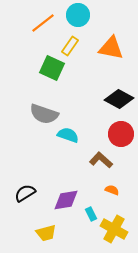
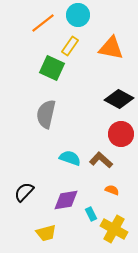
gray semicircle: moved 2 px right; rotated 84 degrees clockwise
cyan semicircle: moved 2 px right, 23 px down
black semicircle: moved 1 px left, 1 px up; rotated 15 degrees counterclockwise
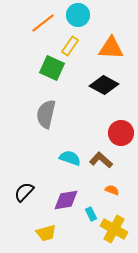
orange triangle: rotated 8 degrees counterclockwise
black diamond: moved 15 px left, 14 px up
red circle: moved 1 px up
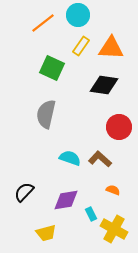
yellow rectangle: moved 11 px right
black diamond: rotated 20 degrees counterclockwise
red circle: moved 2 px left, 6 px up
brown L-shape: moved 1 px left, 1 px up
orange semicircle: moved 1 px right
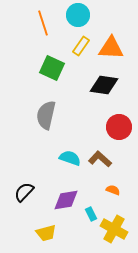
orange line: rotated 70 degrees counterclockwise
gray semicircle: moved 1 px down
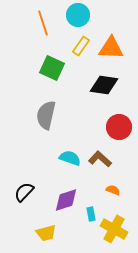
purple diamond: rotated 8 degrees counterclockwise
cyan rectangle: rotated 16 degrees clockwise
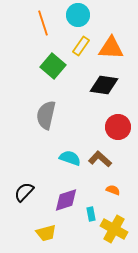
green square: moved 1 px right, 2 px up; rotated 15 degrees clockwise
red circle: moved 1 px left
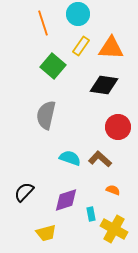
cyan circle: moved 1 px up
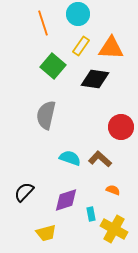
black diamond: moved 9 px left, 6 px up
red circle: moved 3 px right
